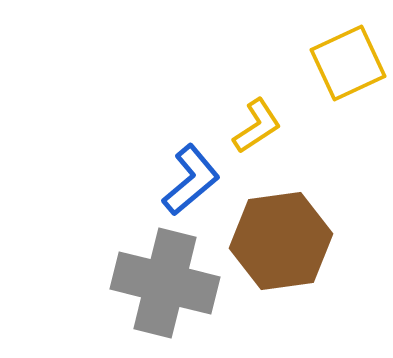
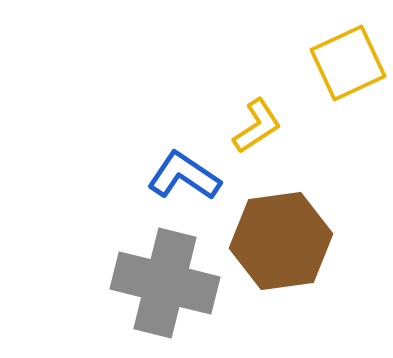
blue L-shape: moved 7 px left, 4 px up; rotated 106 degrees counterclockwise
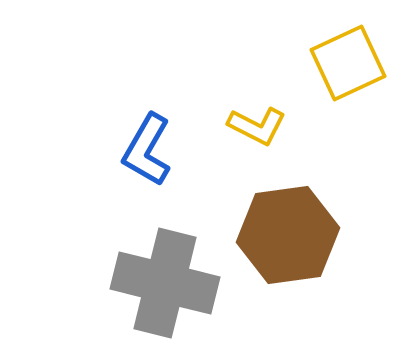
yellow L-shape: rotated 60 degrees clockwise
blue L-shape: moved 37 px left, 26 px up; rotated 94 degrees counterclockwise
brown hexagon: moved 7 px right, 6 px up
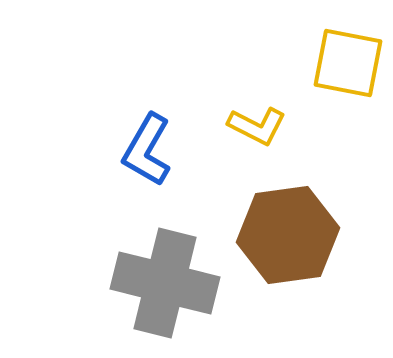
yellow square: rotated 36 degrees clockwise
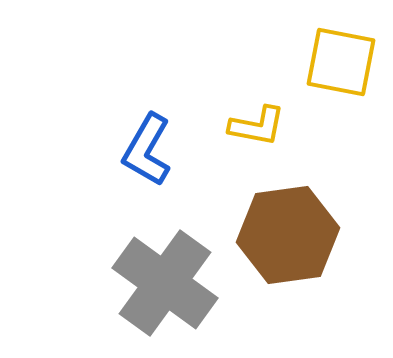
yellow square: moved 7 px left, 1 px up
yellow L-shape: rotated 16 degrees counterclockwise
gray cross: rotated 22 degrees clockwise
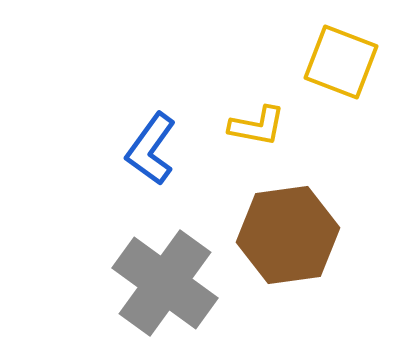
yellow square: rotated 10 degrees clockwise
blue L-shape: moved 4 px right, 1 px up; rotated 6 degrees clockwise
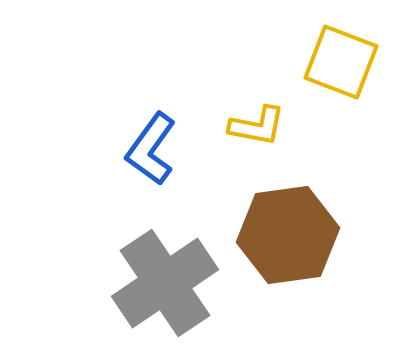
gray cross: rotated 20 degrees clockwise
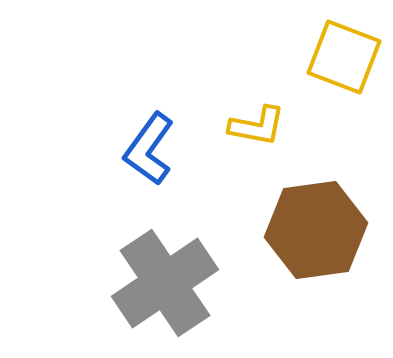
yellow square: moved 3 px right, 5 px up
blue L-shape: moved 2 px left
brown hexagon: moved 28 px right, 5 px up
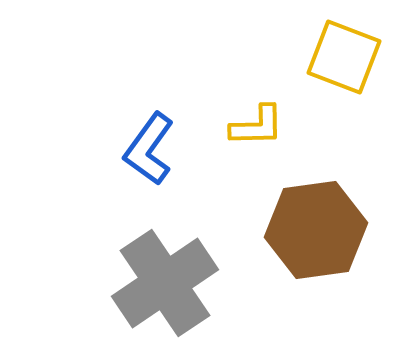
yellow L-shape: rotated 12 degrees counterclockwise
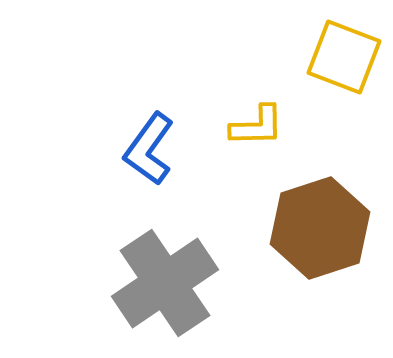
brown hexagon: moved 4 px right, 2 px up; rotated 10 degrees counterclockwise
